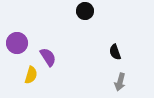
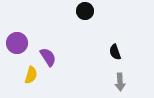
gray arrow: rotated 18 degrees counterclockwise
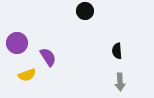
black semicircle: moved 2 px right, 1 px up; rotated 14 degrees clockwise
yellow semicircle: moved 4 px left; rotated 54 degrees clockwise
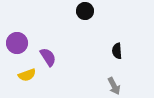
gray arrow: moved 6 px left, 4 px down; rotated 24 degrees counterclockwise
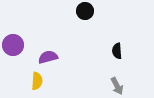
purple circle: moved 4 px left, 2 px down
purple semicircle: rotated 72 degrees counterclockwise
yellow semicircle: moved 10 px right, 6 px down; rotated 66 degrees counterclockwise
gray arrow: moved 3 px right
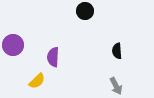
purple semicircle: moved 5 px right; rotated 72 degrees counterclockwise
yellow semicircle: rotated 42 degrees clockwise
gray arrow: moved 1 px left
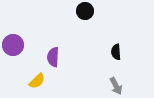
black semicircle: moved 1 px left, 1 px down
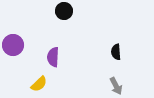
black circle: moved 21 px left
yellow semicircle: moved 2 px right, 3 px down
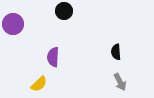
purple circle: moved 21 px up
gray arrow: moved 4 px right, 4 px up
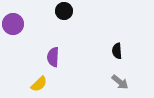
black semicircle: moved 1 px right, 1 px up
gray arrow: rotated 24 degrees counterclockwise
